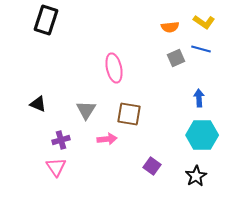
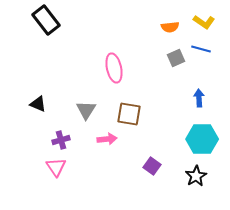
black rectangle: rotated 56 degrees counterclockwise
cyan hexagon: moved 4 px down
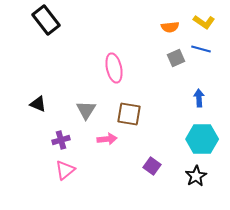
pink triangle: moved 9 px right, 3 px down; rotated 25 degrees clockwise
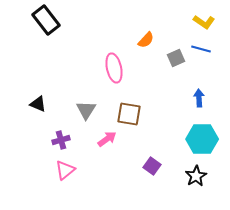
orange semicircle: moved 24 px left, 13 px down; rotated 42 degrees counterclockwise
pink arrow: rotated 30 degrees counterclockwise
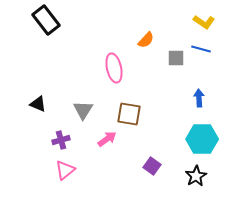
gray square: rotated 24 degrees clockwise
gray triangle: moved 3 px left
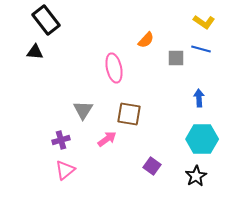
black triangle: moved 3 px left, 52 px up; rotated 18 degrees counterclockwise
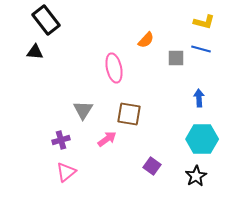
yellow L-shape: rotated 20 degrees counterclockwise
pink triangle: moved 1 px right, 2 px down
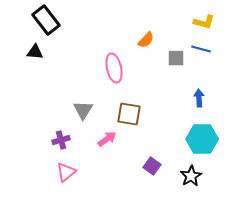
black star: moved 5 px left
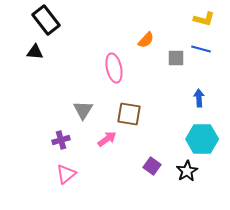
yellow L-shape: moved 3 px up
pink triangle: moved 2 px down
black star: moved 4 px left, 5 px up
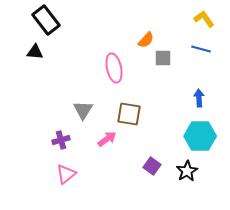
yellow L-shape: rotated 140 degrees counterclockwise
gray square: moved 13 px left
cyan hexagon: moved 2 px left, 3 px up
